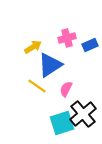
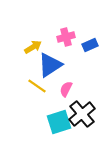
pink cross: moved 1 px left, 1 px up
black cross: moved 1 px left
cyan square: moved 3 px left, 1 px up
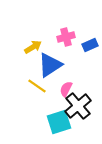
black cross: moved 4 px left, 8 px up
